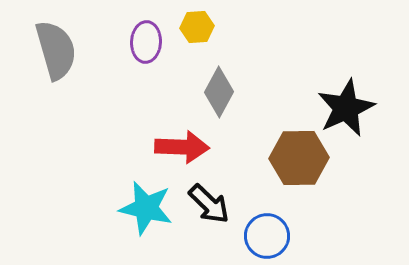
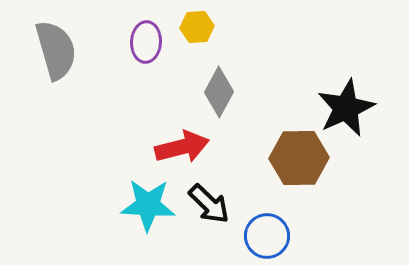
red arrow: rotated 16 degrees counterclockwise
cyan star: moved 2 px right, 3 px up; rotated 10 degrees counterclockwise
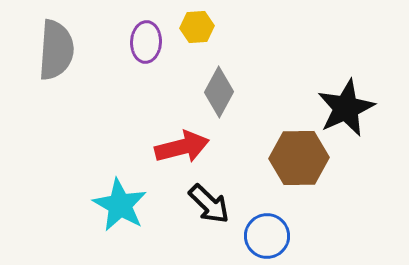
gray semicircle: rotated 20 degrees clockwise
cyan star: moved 28 px left; rotated 26 degrees clockwise
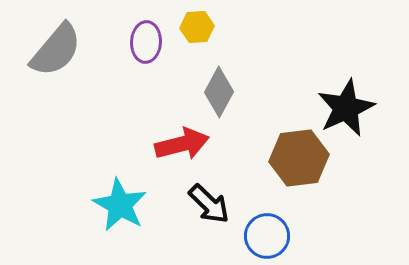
gray semicircle: rotated 36 degrees clockwise
red arrow: moved 3 px up
brown hexagon: rotated 6 degrees counterclockwise
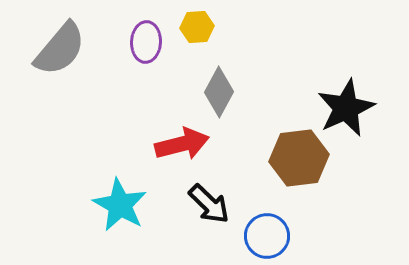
gray semicircle: moved 4 px right, 1 px up
